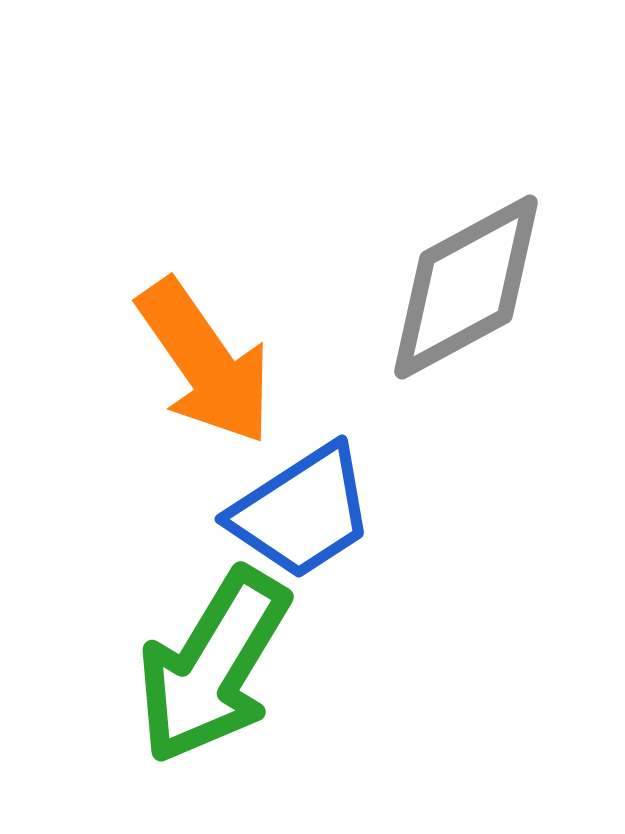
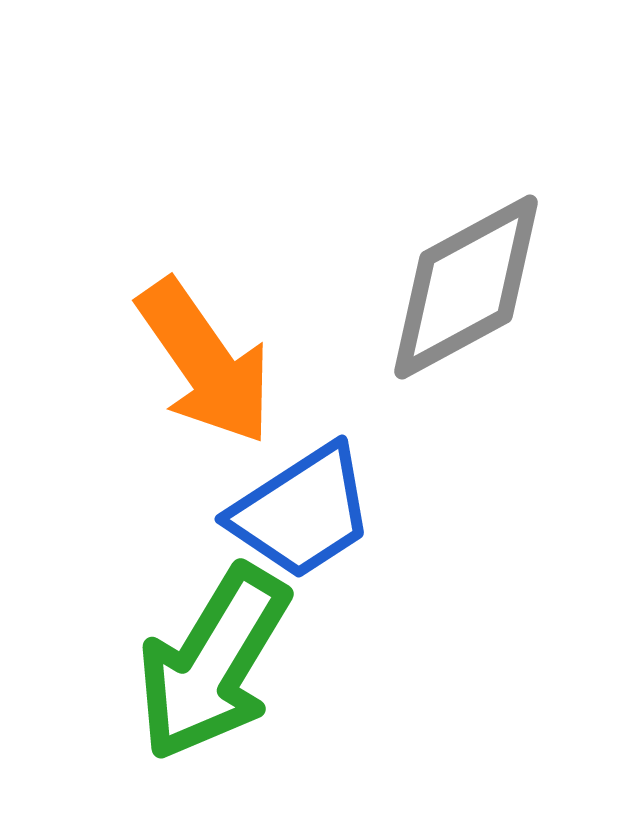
green arrow: moved 3 px up
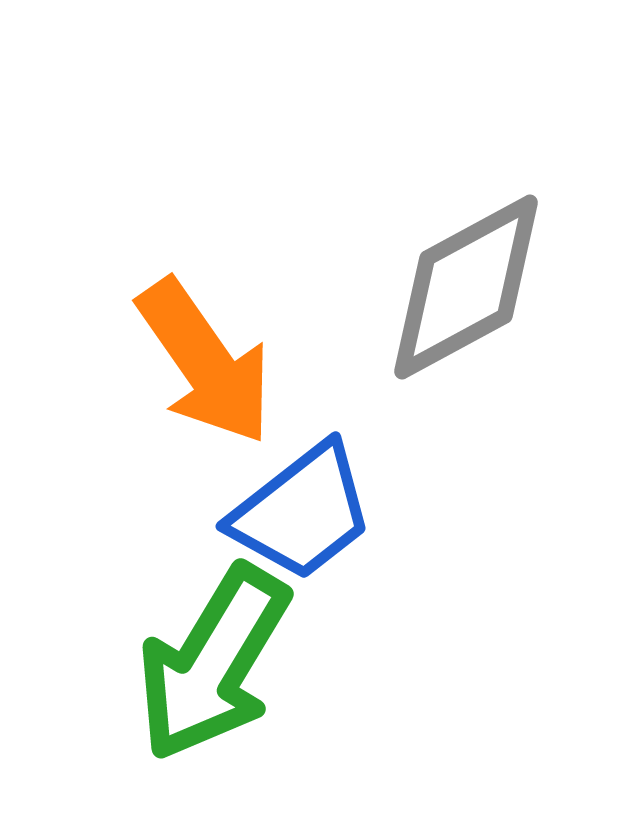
blue trapezoid: rotated 5 degrees counterclockwise
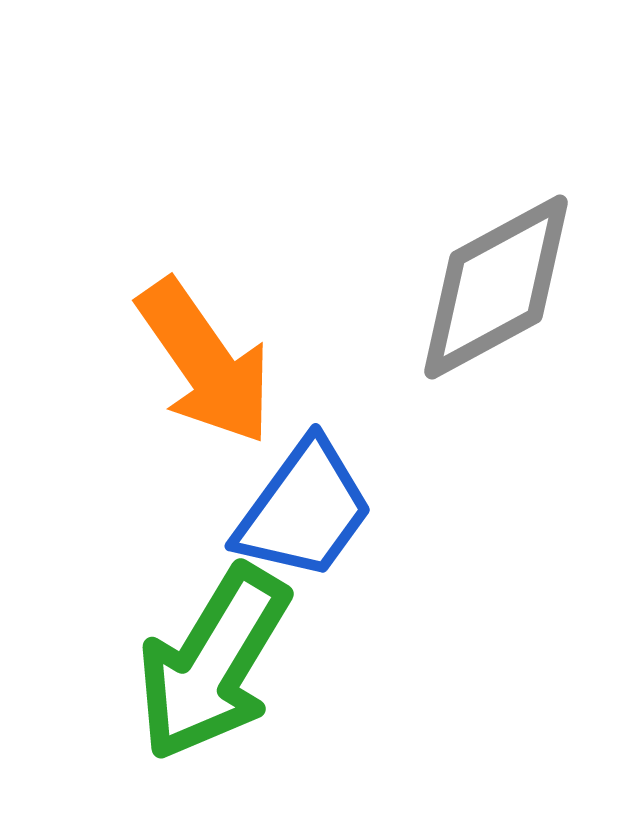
gray diamond: moved 30 px right
blue trapezoid: moved 2 px right, 2 px up; rotated 16 degrees counterclockwise
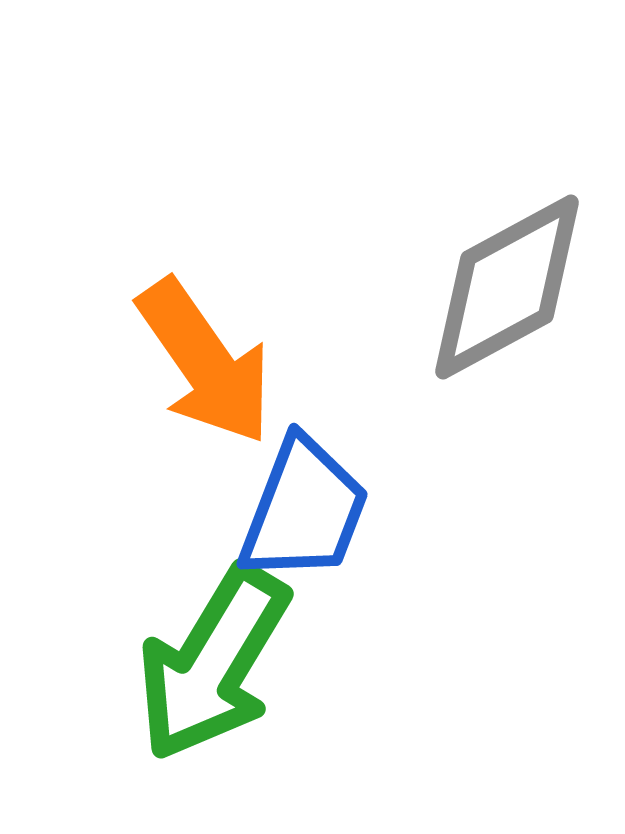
gray diamond: moved 11 px right
blue trapezoid: rotated 15 degrees counterclockwise
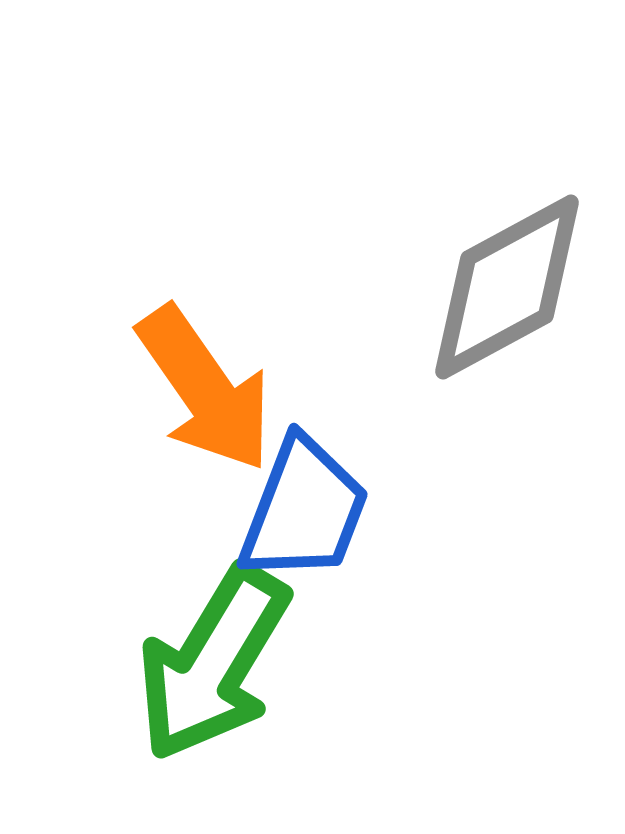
orange arrow: moved 27 px down
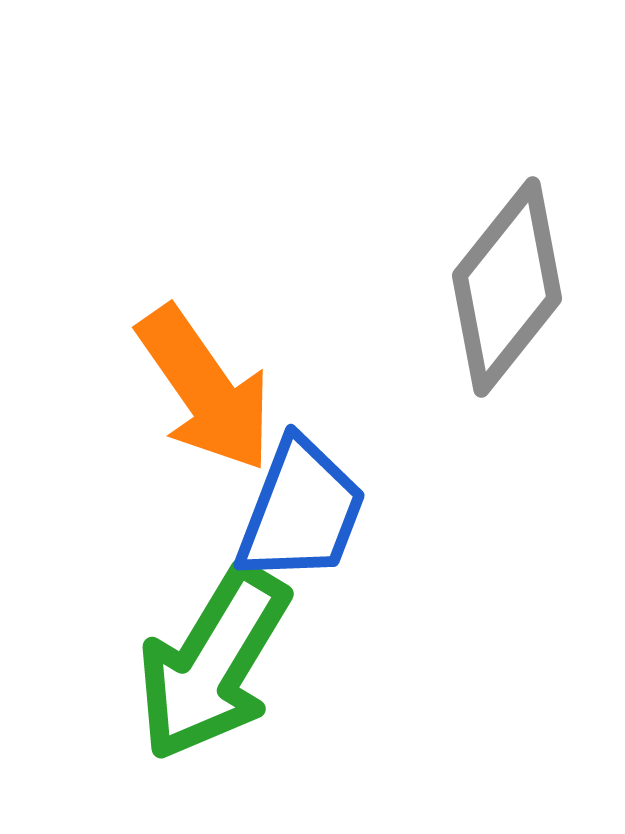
gray diamond: rotated 23 degrees counterclockwise
blue trapezoid: moved 3 px left, 1 px down
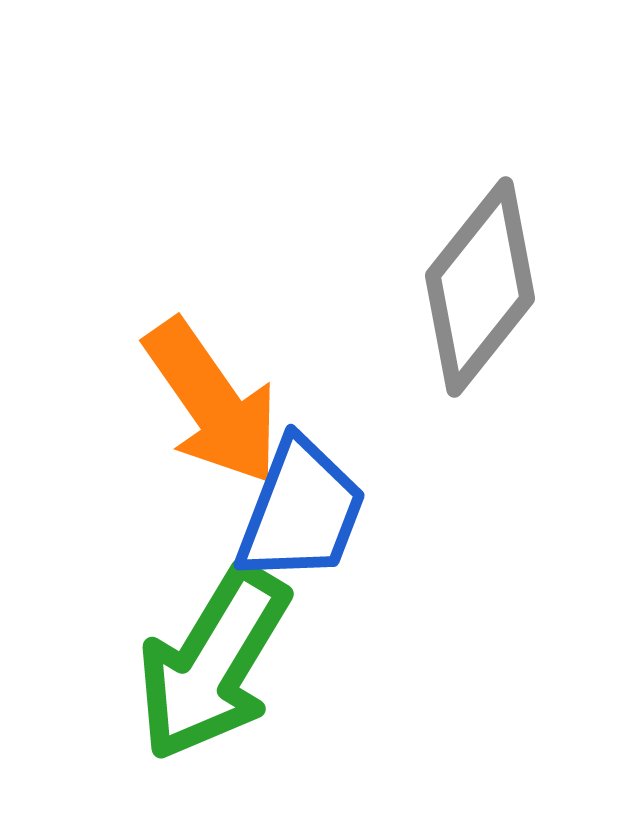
gray diamond: moved 27 px left
orange arrow: moved 7 px right, 13 px down
